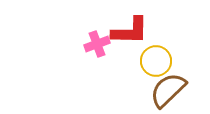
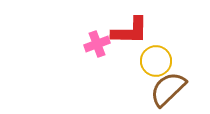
brown semicircle: moved 1 px up
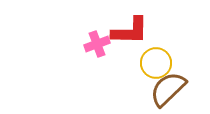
yellow circle: moved 2 px down
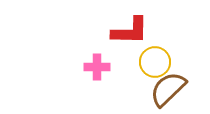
pink cross: moved 23 px down; rotated 20 degrees clockwise
yellow circle: moved 1 px left, 1 px up
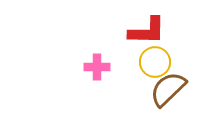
red L-shape: moved 17 px right
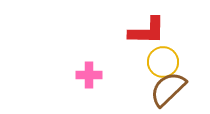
yellow circle: moved 8 px right
pink cross: moved 8 px left, 8 px down
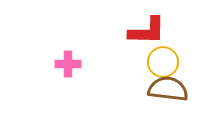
pink cross: moved 21 px left, 11 px up
brown semicircle: rotated 51 degrees clockwise
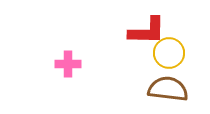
yellow circle: moved 6 px right, 9 px up
